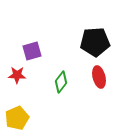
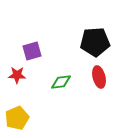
green diamond: rotated 45 degrees clockwise
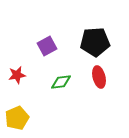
purple square: moved 15 px right, 5 px up; rotated 12 degrees counterclockwise
red star: rotated 12 degrees counterclockwise
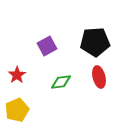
red star: rotated 24 degrees counterclockwise
yellow pentagon: moved 8 px up
